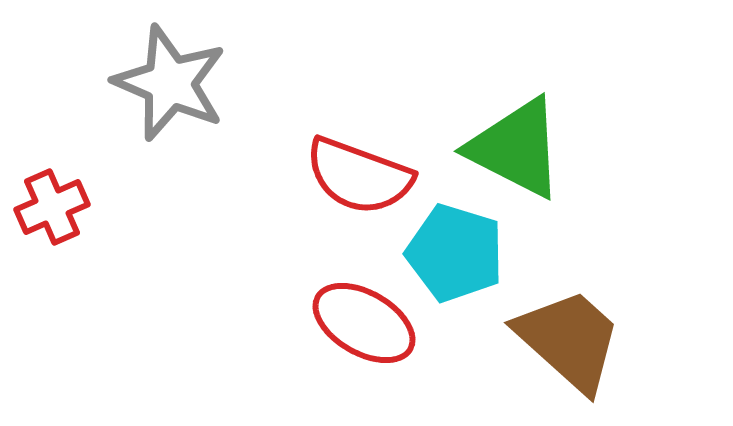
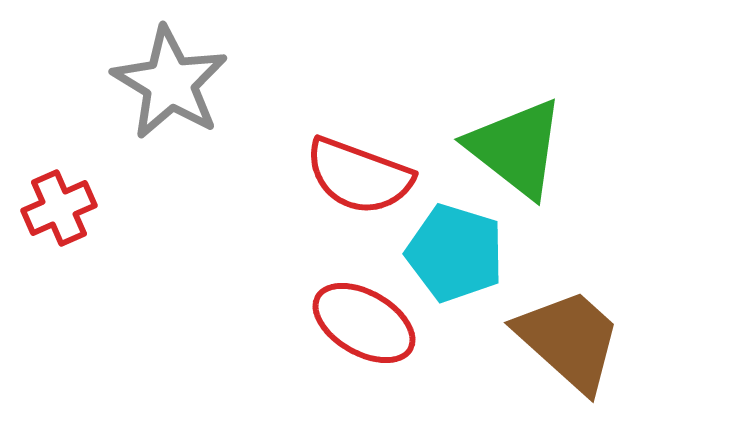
gray star: rotated 8 degrees clockwise
green triangle: rotated 11 degrees clockwise
red cross: moved 7 px right, 1 px down
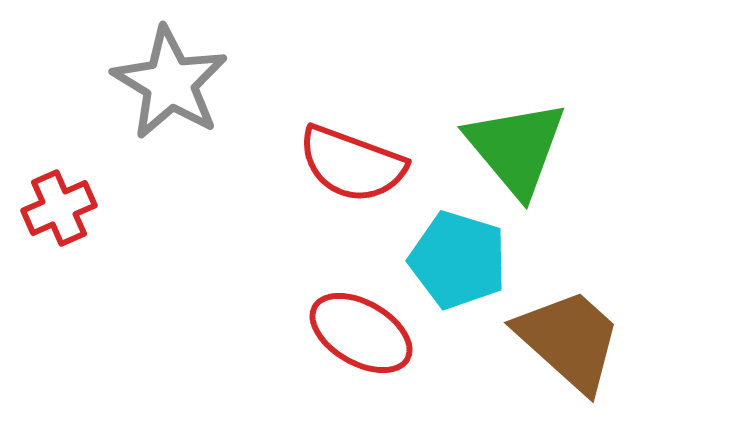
green triangle: rotated 12 degrees clockwise
red semicircle: moved 7 px left, 12 px up
cyan pentagon: moved 3 px right, 7 px down
red ellipse: moved 3 px left, 10 px down
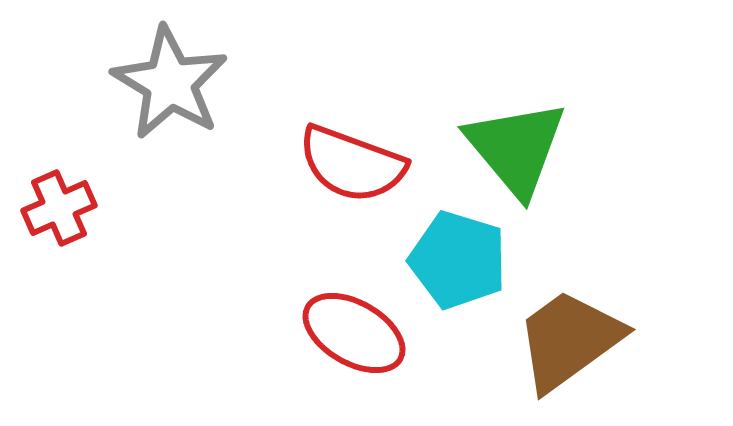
red ellipse: moved 7 px left
brown trapezoid: rotated 78 degrees counterclockwise
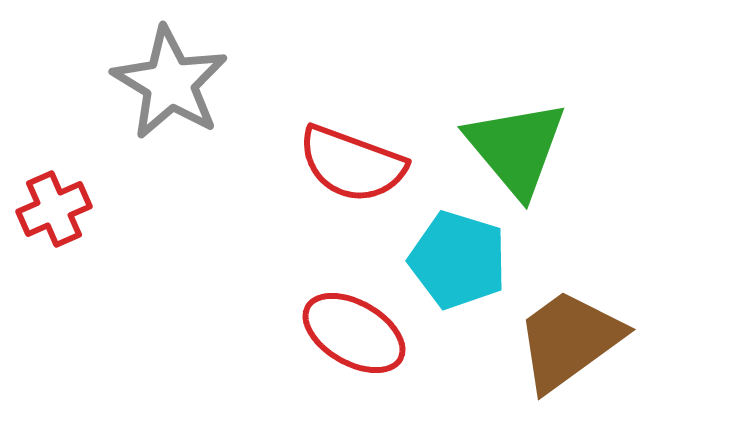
red cross: moved 5 px left, 1 px down
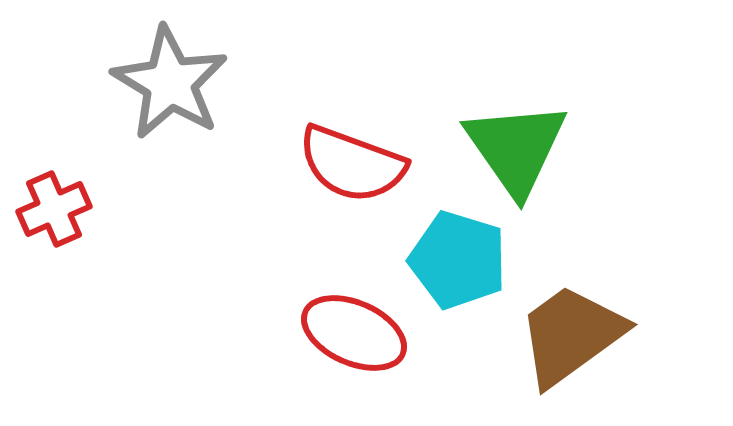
green triangle: rotated 5 degrees clockwise
red ellipse: rotated 6 degrees counterclockwise
brown trapezoid: moved 2 px right, 5 px up
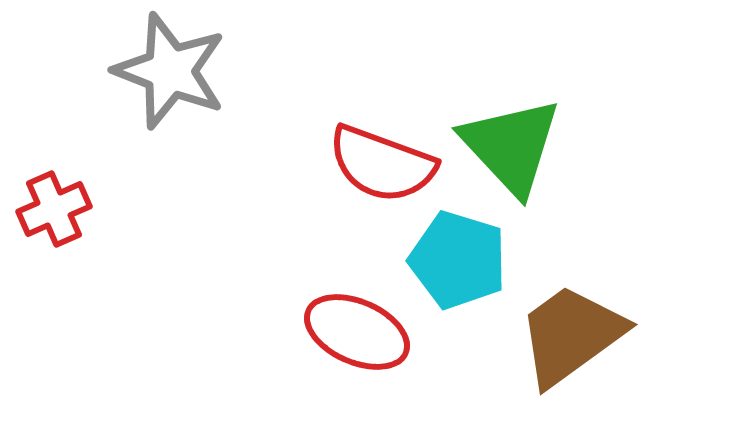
gray star: moved 12 px up; rotated 10 degrees counterclockwise
green triangle: moved 5 px left, 2 px up; rotated 8 degrees counterclockwise
red semicircle: moved 30 px right
red ellipse: moved 3 px right, 1 px up
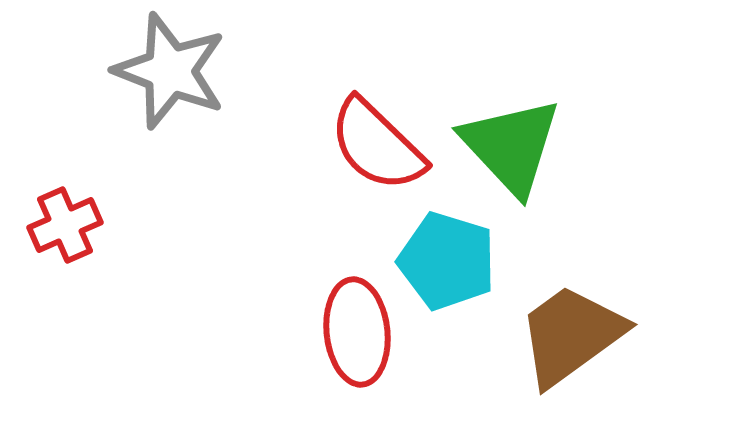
red semicircle: moved 5 px left, 19 px up; rotated 24 degrees clockwise
red cross: moved 11 px right, 16 px down
cyan pentagon: moved 11 px left, 1 px down
red ellipse: rotated 60 degrees clockwise
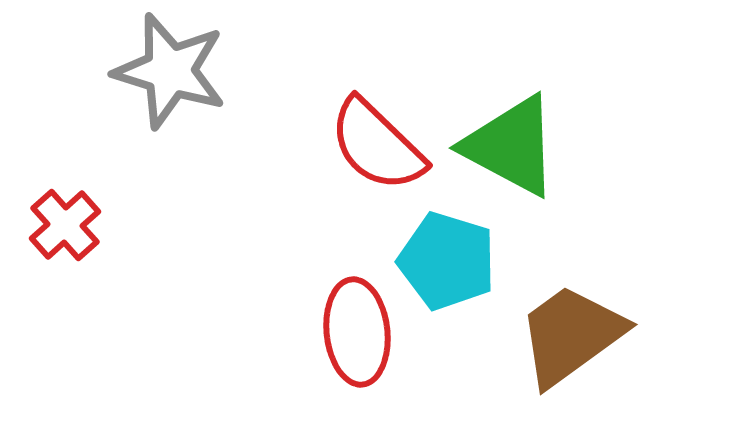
gray star: rotated 4 degrees counterclockwise
green triangle: rotated 19 degrees counterclockwise
red cross: rotated 18 degrees counterclockwise
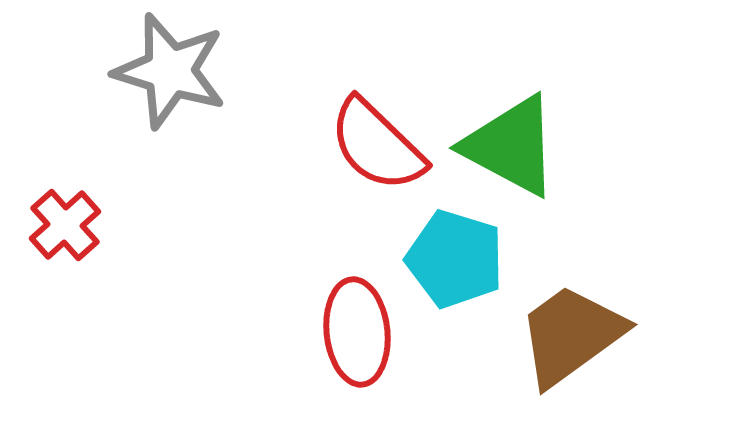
cyan pentagon: moved 8 px right, 2 px up
